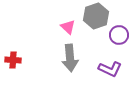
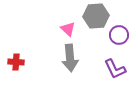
gray hexagon: rotated 15 degrees clockwise
pink triangle: moved 2 px down
red cross: moved 3 px right, 2 px down
purple L-shape: moved 5 px right; rotated 40 degrees clockwise
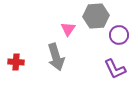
pink triangle: rotated 21 degrees clockwise
gray arrow: moved 14 px left, 1 px up; rotated 12 degrees counterclockwise
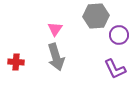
pink triangle: moved 13 px left
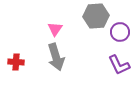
purple circle: moved 1 px right, 3 px up
purple L-shape: moved 4 px right, 4 px up
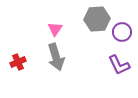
gray hexagon: moved 1 px right, 3 px down
purple circle: moved 2 px right
red cross: moved 2 px right; rotated 28 degrees counterclockwise
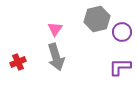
gray hexagon: rotated 10 degrees counterclockwise
purple L-shape: moved 1 px right, 2 px down; rotated 115 degrees clockwise
